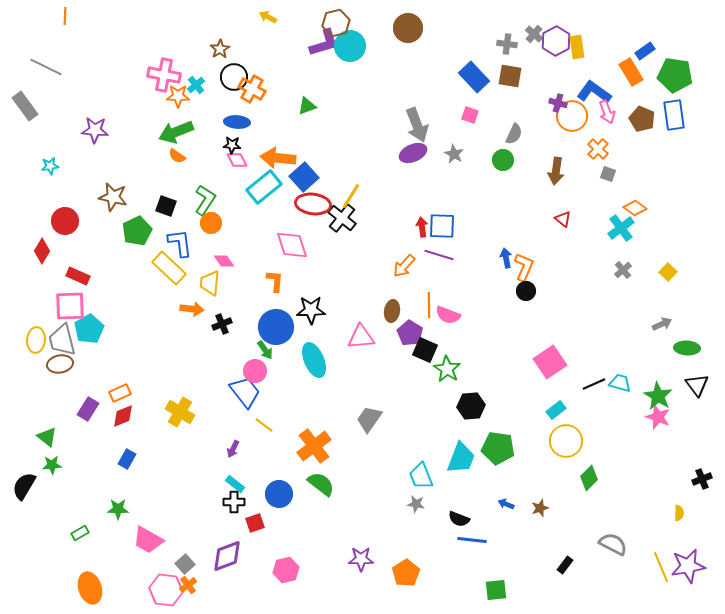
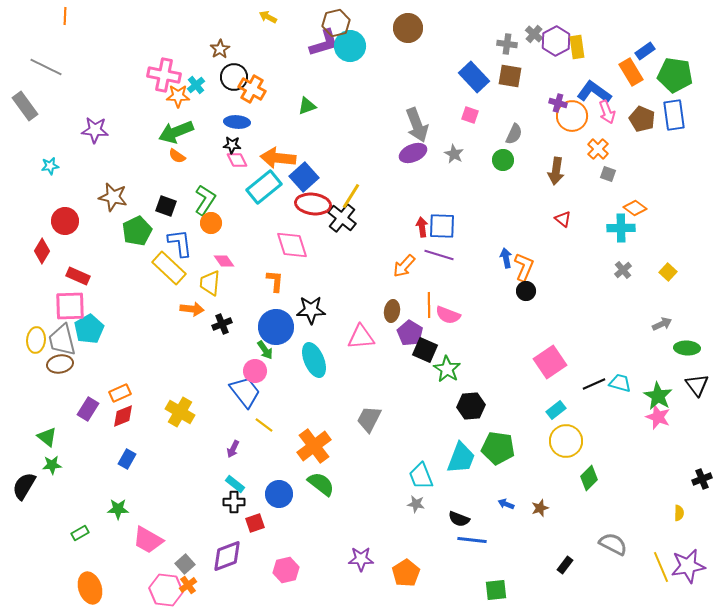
cyan cross at (621, 228): rotated 36 degrees clockwise
gray trapezoid at (369, 419): rotated 8 degrees counterclockwise
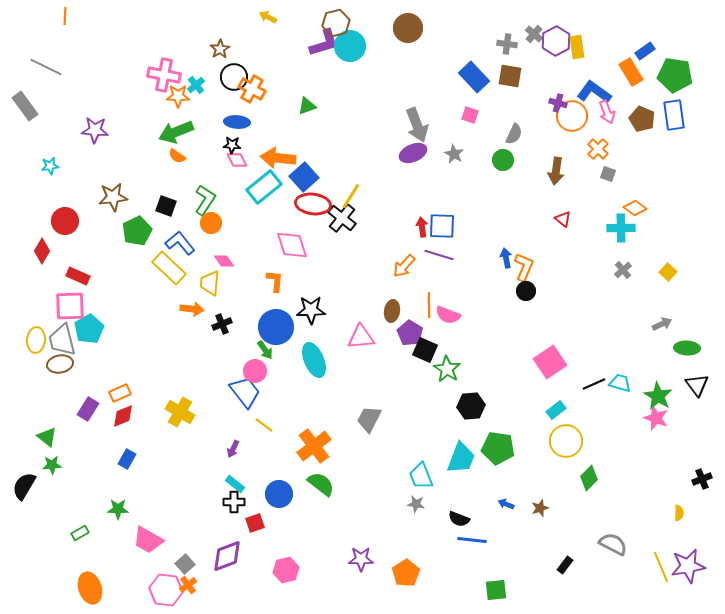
brown star at (113, 197): rotated 20 degrees counterclockwise
blue L-shape at (180, 243): rotated 32 degrees counterclockwise
pink star at (658, 417): moved 2 px left, 1 px down
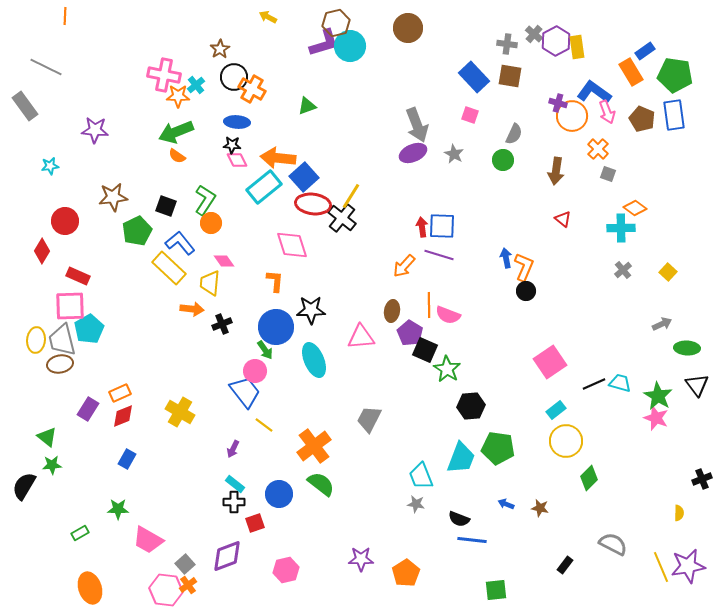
brown star at (540, 508): rotated 30 degrees clockwise
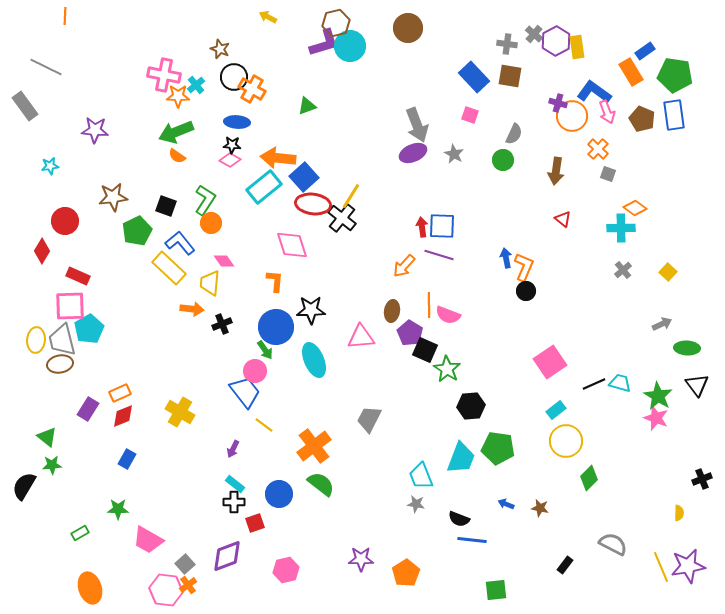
brown star at (220, 49): rotated 18 degrees counterclockwise
pink diamond at (237, 160): moved 7 px left; rotated 35 degrees counterclockwise
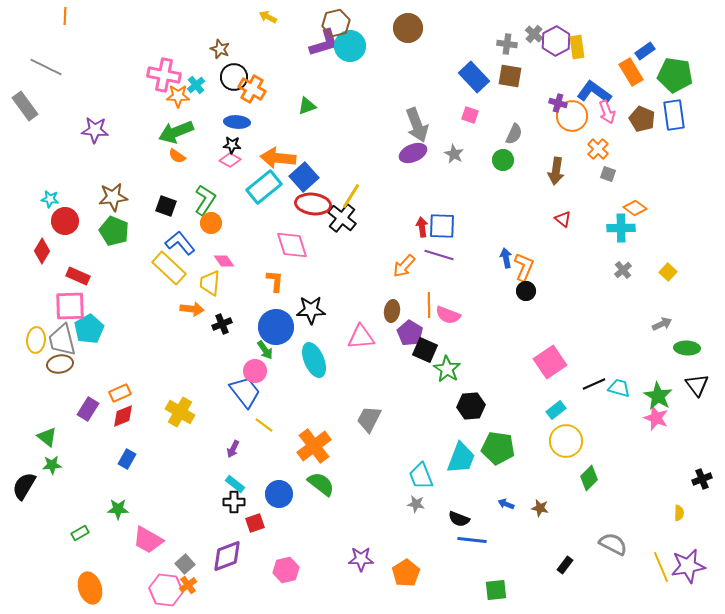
cyan star at (50, 166): moved 33 px down; rotated 18 degrees clockwise
green pentagon at (137, 231): moved 23 px left; rotated 24 degrees counterclockwise
cyan trapezoid at (620, 383): moved 1 px left, 5 px down
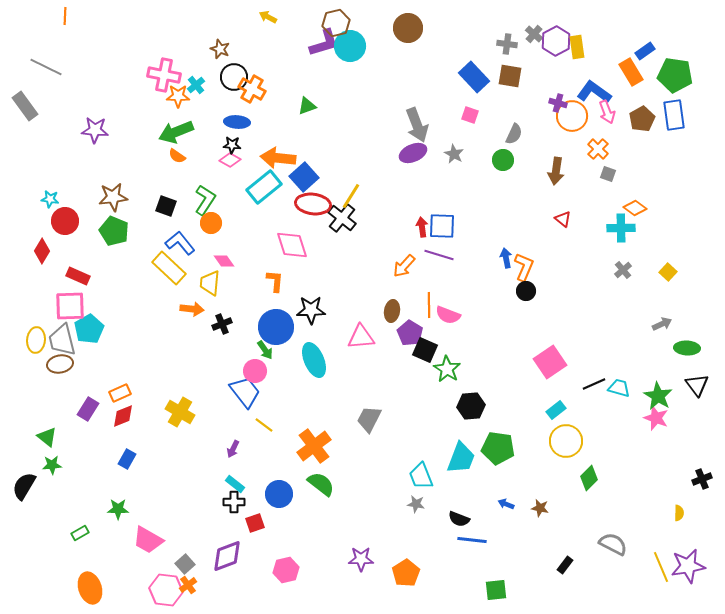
brown pentagon at (642, 119): rotated 20 degrees clockwise
